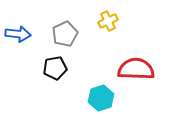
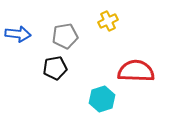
gray pentagon: moved 2 px down; rotated 15 degrees clockwise
red semicircle: moved 2 px down
cyan hexagon: moved 1 px right, 1 px down
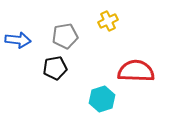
blue arrow: moved 6 px down
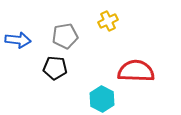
black pentagon: rotated 15 degrees clockwise
cyan hexagon: rotated 15 degrees counterclockwise
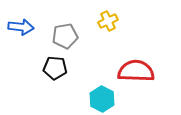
blue arrow: moved 3 px right, 13 px up
